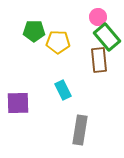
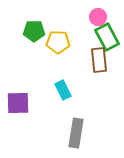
green rectangle: rotated 12 degrees clockwise
gray rectangle: moved 4 px left, 3 px down
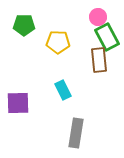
green pentagon: moved 10 px left, 6 px up
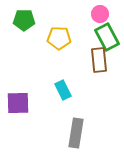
pink circle: moved 2 px right, 3 px up
green pentagon: moved 5 px up
yellow pentagon: moved 1 px right, 4 px up
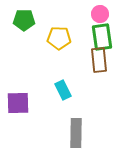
green rectangle: moved 5 px left; rotated 20 degrees clockwise
gray rectangle: rotated 8 degrees counterclockwise
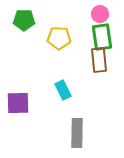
gray rectangle: moved 1 px right
